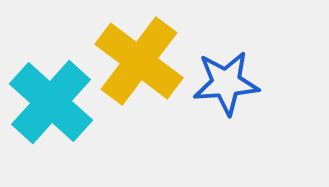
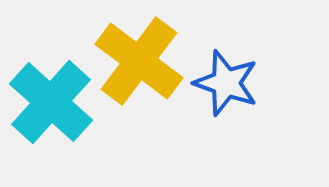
blue star: rotated 24 degrees clockwise
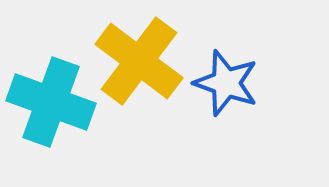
cyan cross: rotated 22 degrees counterclockwise
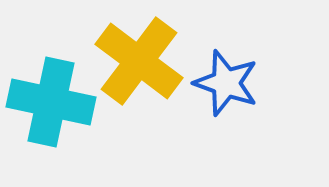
cyan cross: rotated 8 degrees counterclockwise
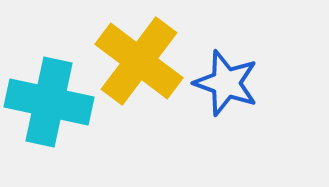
cyan cross: moved 2 px left
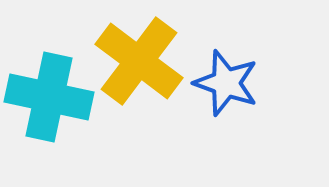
cyan cross: moved 5 px up
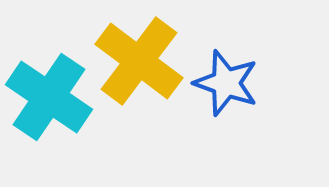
cyan cross: rotated 22 degrees clockwise
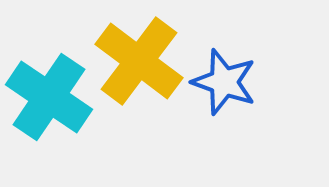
blue star: moved 2 px left, 1 px up
